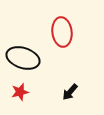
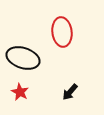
red star: rotated 30 degrees counterclockwise
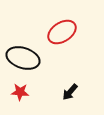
red ellipse: rotated 64 degrees clockwise
red star: rotated 24 degrees counterclockwise
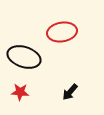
red ellipse: rotated 24 degrees clockwise
black ellipse: moved 1 px right, 1 px up
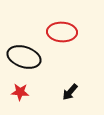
red ellipse: rotated 12 degrees clockwise
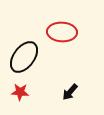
black ellipse: rotated 72 degrees counterclockwise
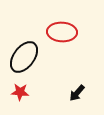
black arrow: moved 7 px right, 1 px down
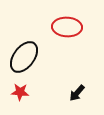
red ellipse: moved 5 px right, 5 px up
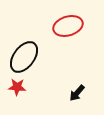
red ellipse: moved 1 px right, 1 px up; rotated 20 degrees counterclockwise
red star: moved 3 px left, 5 px up
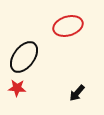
red star: moved 1 px down
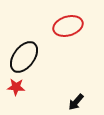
red star: moved 1 px left, 1 px up
black arrow: moved 1 px left, 9 px down
